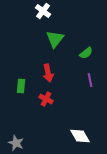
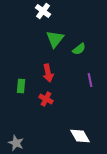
green semicircle: moved 7 px left, 4 px up
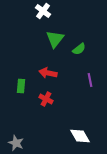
red arrow: rotated 114 degrees clockwise
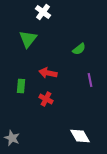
white cross: moved 1 px down
green triangle: moved 27 px left
gray star: moved 4 px left, 5 px up
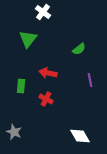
gray star: moved 2 px right, 6 px up
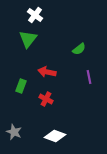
white cross: moved 8 px left, 3 px down
red arrow: moved 1 px left, 1 px up
purple line: moved 1 px left, 3 px up
green rectangle: rotated 16 degrees clockwise
white diamond: moved 25 px left; rotated 40 degrees counterclockwise
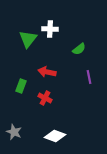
white cross: moved 15 px right, 14 px down; rotated 35 degrees counterclockwise
red cross: moved 1 px left, 1 px up
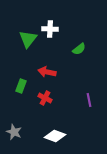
purple line: moved 23 px down
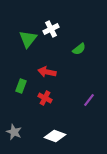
white cross: moved 1 px right; rotated 28 degrees counterclockwise
purple line: rotated 48 degrees clockwise
